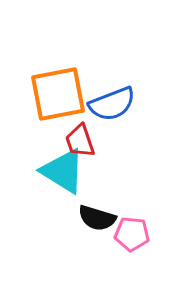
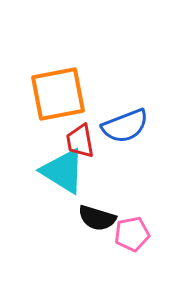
blue semicircle: moved 13 px right, 22 px down
red trapezoid: rotated 9 degrees clockwise
pink pentagon: rotated 16 degrees counterclockwise
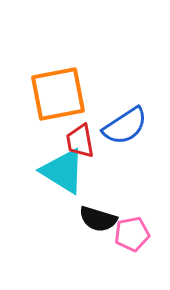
blue semicircle: rotated 12 degrees counterclockwise
black semicircle: moved 1 px right, 1 px down
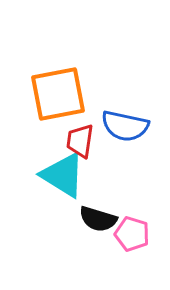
blue semicircle: rotated 45 degrees clockwise
red trapezoid: rotated 18 degrees clockwise
cyan triangle: moved 4 px down
pink pentagon: rotated 28 degrees clockwise
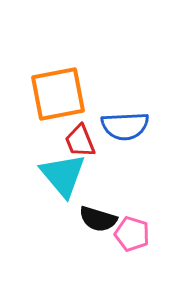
blue semicircle: rotated 15 degrees counterclockwise
red trapezoid: rotated 30 degrees counterclockwise
cyan triangle: rotated 18 degrees clockwise
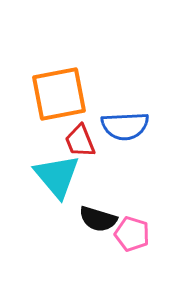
orange square: moved 1 px right
cyan triangle: moved 6 px left, 1 px down
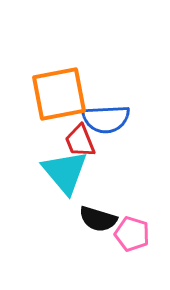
blue semicircle: moved 19 px left, 7 px up
cyan triangle: moved 8 px right, 4 px up
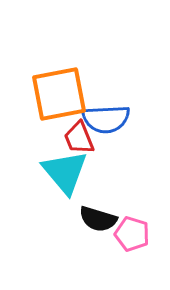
red trapezoid: moved 1 px left, 3 px up
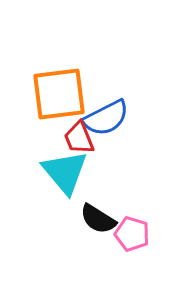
orange square: rotated 4 degrees clockwise
blue semicircle: moved 1 px up; rotated 24 degrees counterclockwise
black semicircle: rotated 15 degrees clockwise
